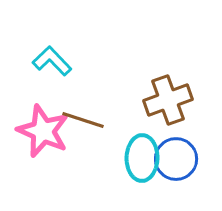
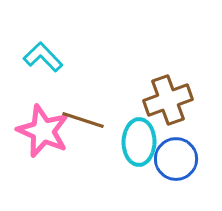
cyan L-shape: moved 9 px left, 4 px up
cyan ellipse: moved 3 px left, 16 px up
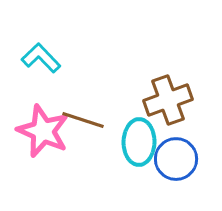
cyan L-shape: moved 2 px left, 1 px down
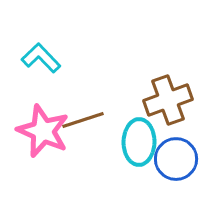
brown line: rotated 36 degrees counterclockwise
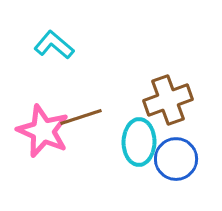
cyan L-shape: moved 13 px right, 13 px up; rotated 6 degrees counterclockwise
brown line: moved 2 px left, 3 px up
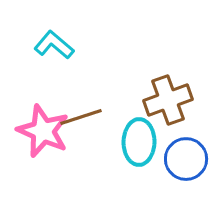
blue circle: moved 10 px right
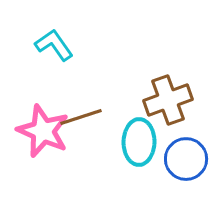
cyan L-shape: rotated 15 degrees clockwise
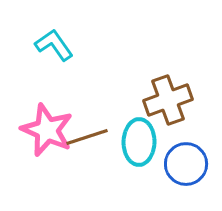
brown line: moved 6 px right, 20 px down
pink star: moved 4 px right, 1 px up
blue circle: moved 5 px down
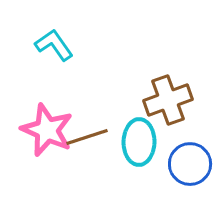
blue circle: moved 4 px right
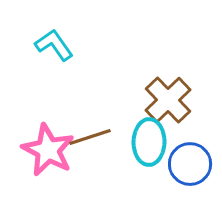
brown cross: rotated 24 degrees counterclockwise
pink star: moved 1 px right, 20 px down; rotated 4 degrees clockwise
brown line: moved 3 px right
cyan ellipse: moved 10 px right
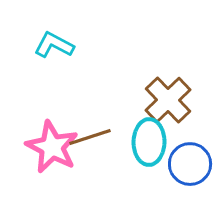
cyan L-shape: rotated 27 degrees counterclockwise
pink star: moved 4 px right, 3 px up
